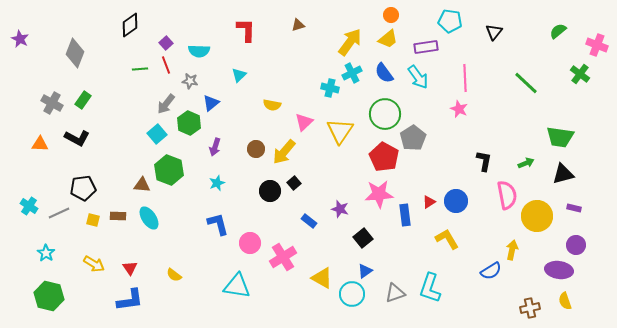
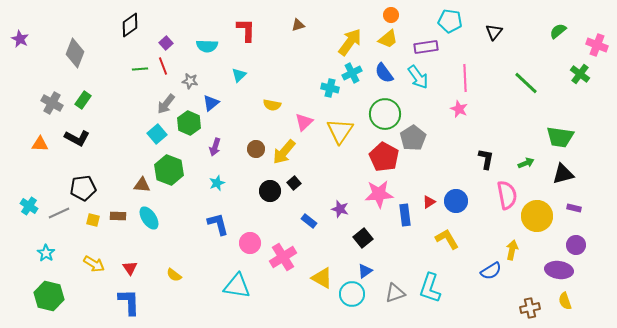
cyan semicircle at (199, 51): moved 8 px right, 5 px up
red line at (166, 65): moved 3 px left, 1 px down
black L-shape at (484, 161): moved 2 px right, 2 px up
blue L-shape at (130, 300): moved 1 px left, 2 px down; rotated 84 degrees counterclockwise
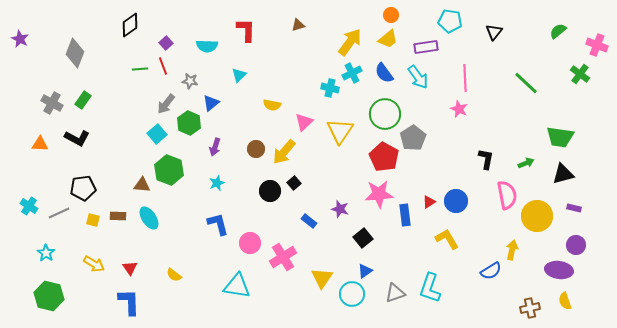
yellow triangle at (322, 278): rotated 35 degrees clockwise
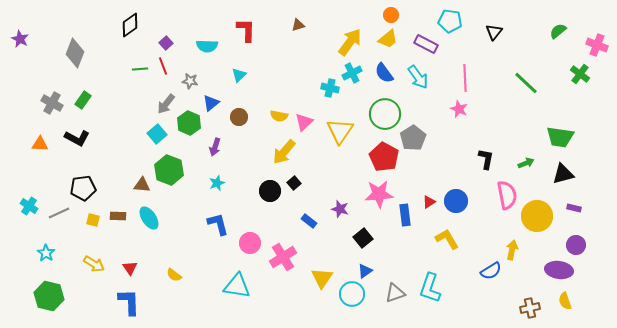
purple rectangle at (426, 47): moved 3 px up; rotated 35 degrees clockwise
yellow semicircle at (272, 105): moved 7 px right, 11 px down
brown circle at (256, 149): moved 17 px left, 32 px up
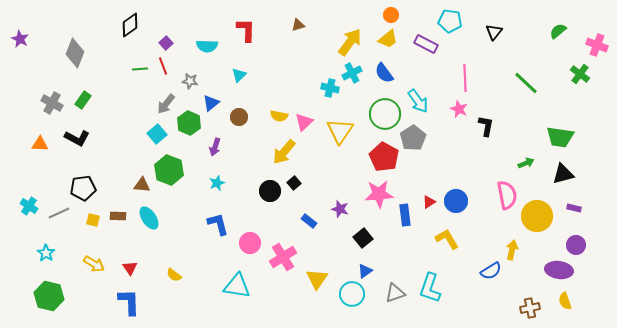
cyan arrow at (418, 77): moved 24 px down
black L-shape at (486, 159): moved 33 px up
yellow triangle at (322, 278): moved 5 px left, 1 px down
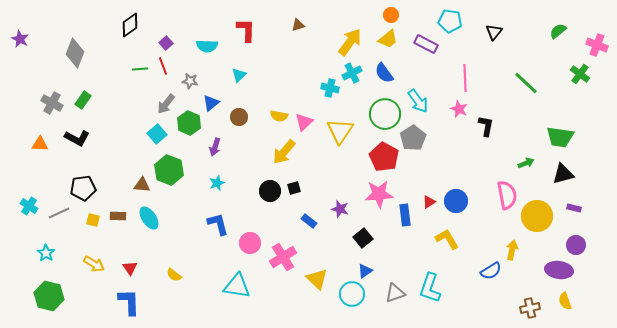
black square at (294, 183): moved 5 px down; rotated 24 degrees clockwise
yellow triangle at (317, 279): rotated 20 degrees counterclockwise
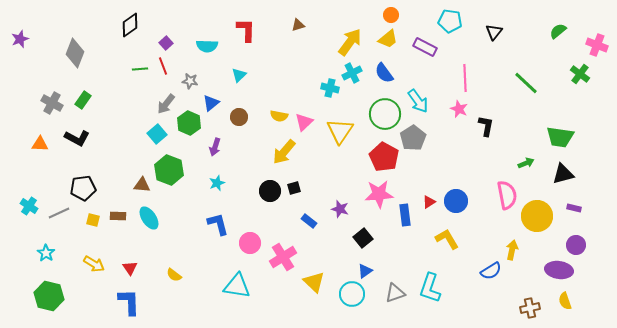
purple star at (20, 39): rotated 24 degrees clockwise
purple rectangle at (426, 44): moved 1 px left, 3 px down
yellow triangle at (317, 279): moved 3 px left, 3 px down
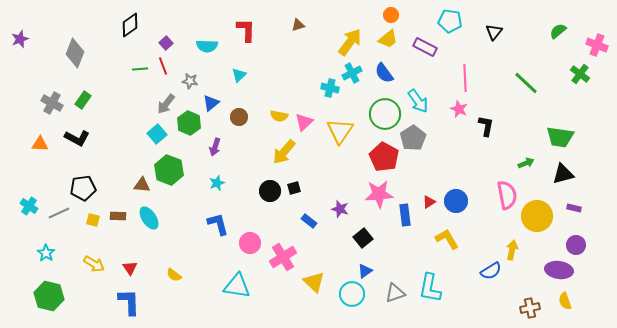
cyan L-shape at (430, 288): rotated 8 degrees counterclockwise
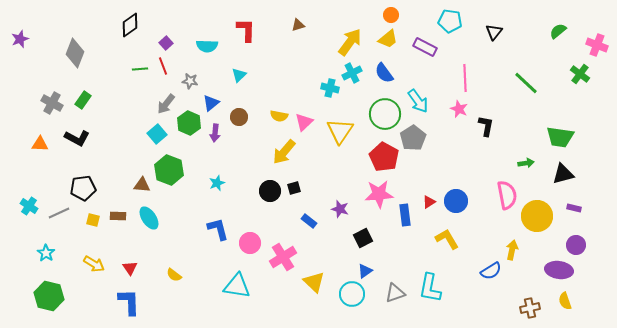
purple arrow at (215, 147): moved 14 px up; rotated 12 degrees counterclockwise
green arrow at (526, 163): rotated 14 degrees clockwise
blue L-shape at (218, 224): moved 5 px down
black square at (363, 238): rotated 12 degrees clockwise
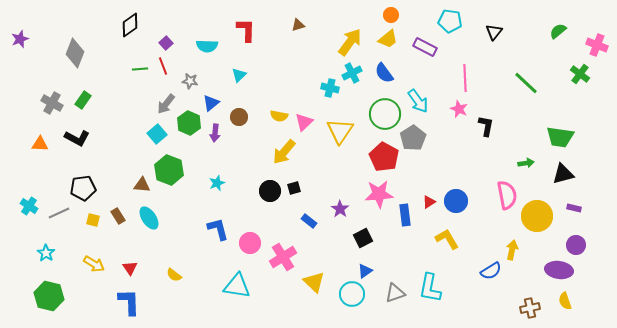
purple star at (340, 209): rotated 18 degrees clockwise
brown rectangle at (118, 216): rotated 56 degrees clockwise
